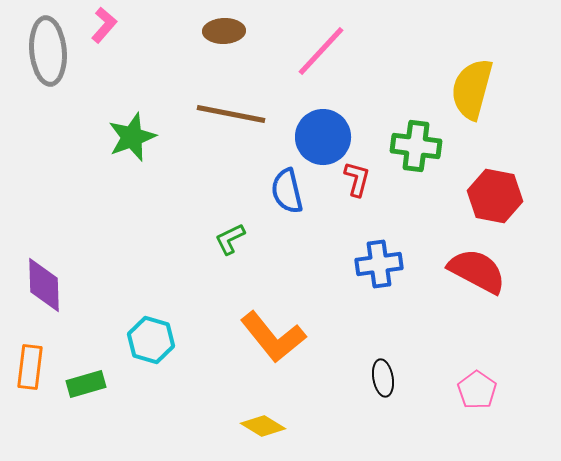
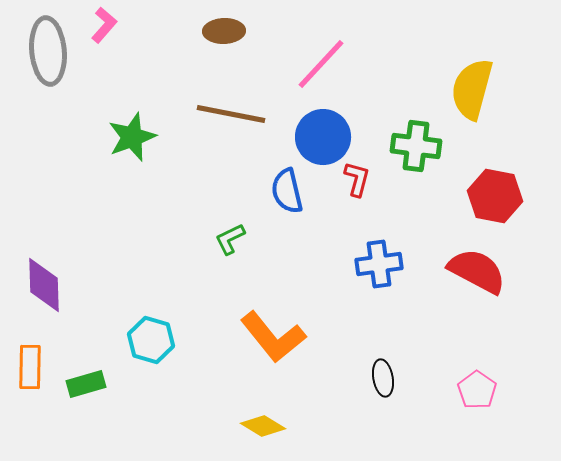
pink line: moved 13 px down
orange rectangle: rotated 6 degrees counterclockwise
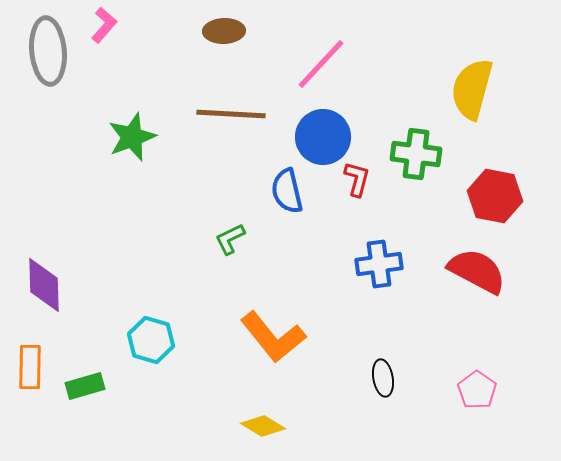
brown line: rotated 8 degrees counterclockwise
green cross: moved 8 px down
green rectangle: moved 1 px left, 2 px down
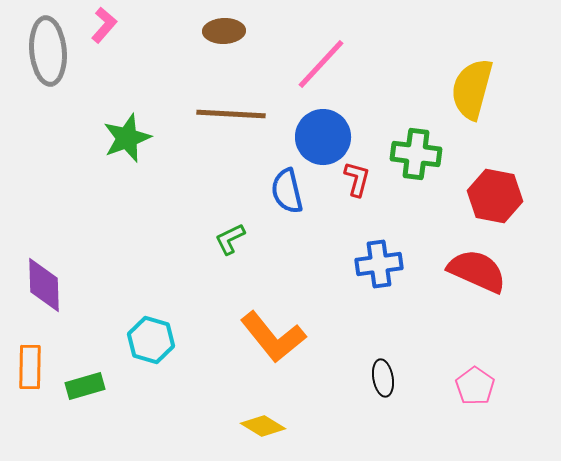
green star: moved 5 px left, 1 px down
red semicircle: rotated 4 degrees counterclockwise
pink pentagon: moved 2 px left, 4 px up
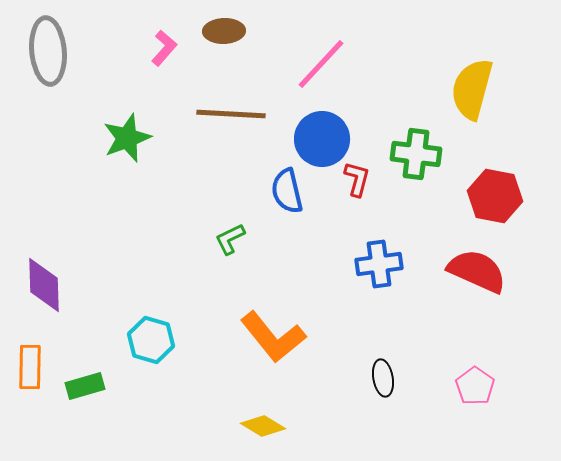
pink L-shape: moved 60 px right, 23 px down
blue circle: moved 1 px left, 2 px down
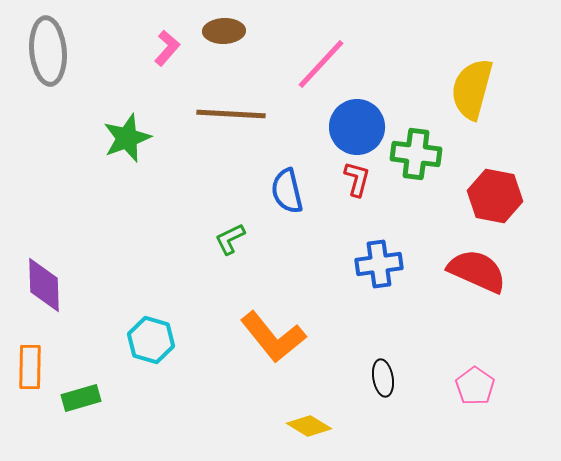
pink L-shape: moved 3 px right
blue circle: moved 35 px right, 12 px up
green rectangle: moved 4 px left, 12 px down
yellow diamond: moved 46 px right
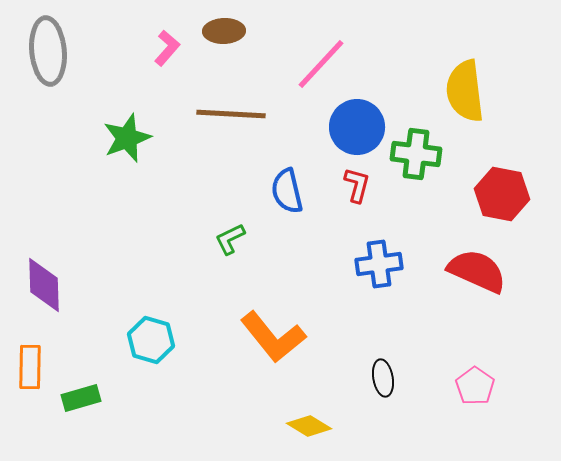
yellow semicircle: moved 7 px left, 2 px down; rotated 22 degrees counterclockwise
red L-shape: moved 6 px down
red hexagon: moved 7 px right, 2 px up
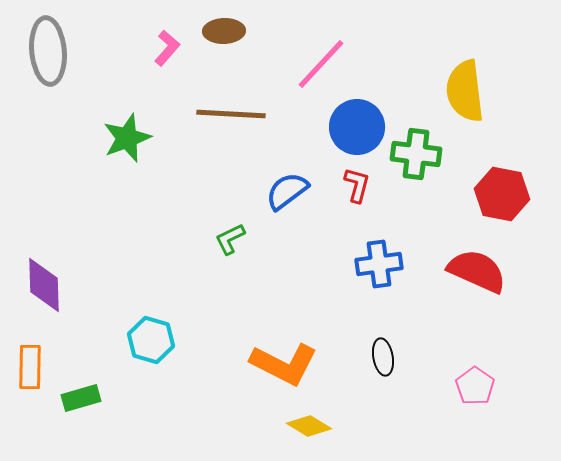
blue semicircle: rotated 66 degrees clockwise
orange L-shape: moved 11 px right, 27 px down; rotated 24 degrees counterclockwise
black ellipse: moved 21 px up
